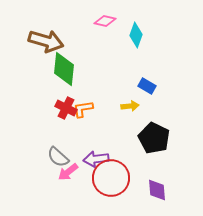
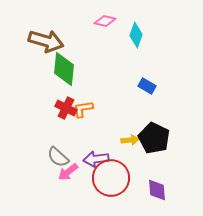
yellow arrow: moved 34 px down
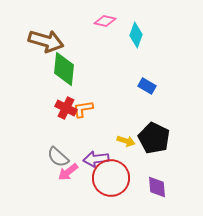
yellow arrow: moved 4 px left, 1 px down; rotated 24 degrees clockwise
purple diamond: moved 3 px up
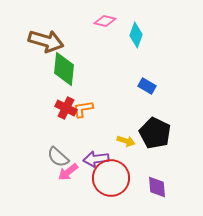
black pentagon: moved 1 px right, 5 px up
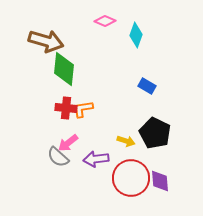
pink diamond: rotated 10 degrees clockwise
red cross: rotated 20 degrees counterclockwise
pink arrow: moved 29 px up
red circle: moved 20 px right
purple diamond: moved 3 px right, 6 px up
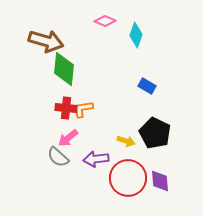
pink arrow: moved 5 px up
red circle: moved 3 px left
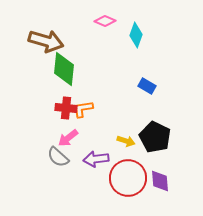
black pentagon: moved 4 px down
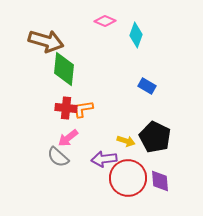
purple arrow: moved 8 px right
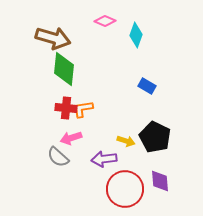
brown arrow: moved 7 px right, 3 px up
pink arrow: moved 3 px right; rotated 20 degrees clockwise
red circle: moved 3 px left, 11 px down
